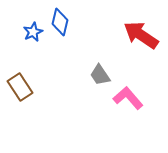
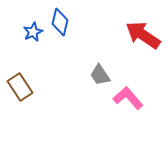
red arrow: moved 2 px right
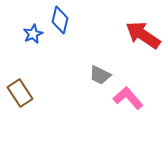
blue diamond: moved 2 px up
blue star: moved 2 px down
gray trapezoid: rotated 30 degrees counterclockwise
brown rectangle: moved 6 px down
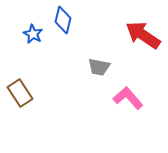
blue diamond: moved 3 px right
blue star: rotated 18 degrees counterclockwise
gray trapezoid: moved 1 px left, 8 px up; rotated 15 degrees counterclockwise
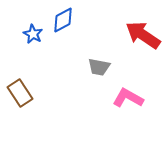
blue diamond: rotated 48 degrees clockwise
pink L-shape: rotated 20 degrees counterclockwise
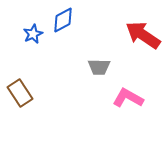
blue star: rotated 18 degrees clockwise
gray trapezoid: rotated 10 degrees counterclockwise
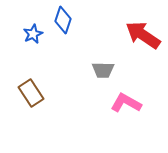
blue diamond: rotated 44 degrees counterclockwise
gray trapezoid: moved 4 px right, 3 px down
brown rectangle: moved 11 px right
pink L-shape: moved 2 px left, 5 px down
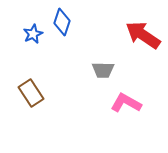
blue diamond: moved 1 px left, 2 px down
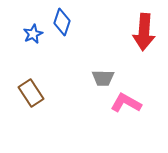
red arrow: moved 1 px right, 3 px up; rotated 120 degrees counterclockwise
gray trapezoid: moved 8 px down
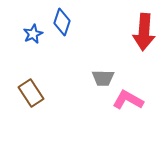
pink L-shape: moved 2 px right, 3 px up
